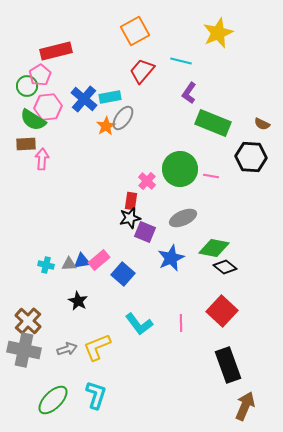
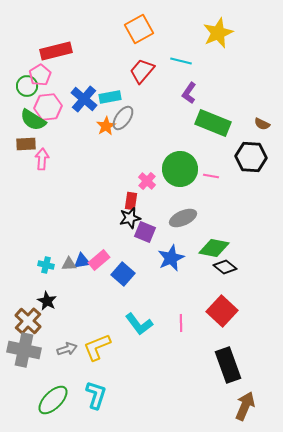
orange square at (135, 31): moved 4 px right, 2 px up
black star at (78, 301): moved 31 px left
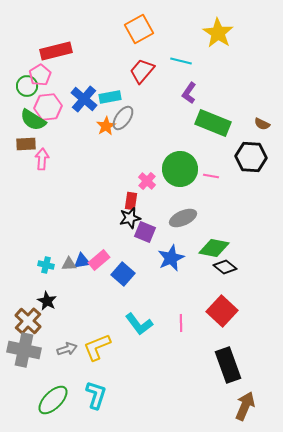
yellow star at (218, 33): rotated 16 degrees counterclockwise
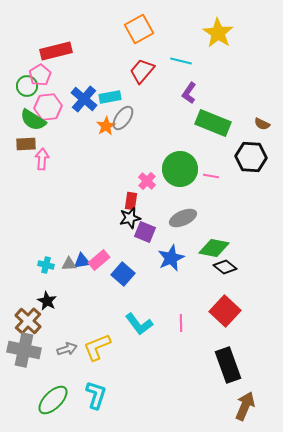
red square at (222, 311): moved 3 px right
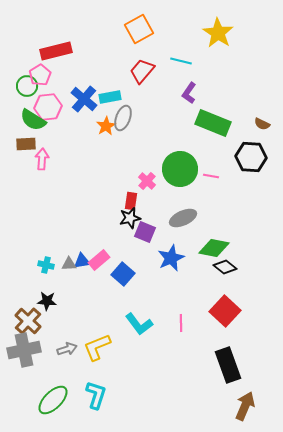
gray ellipse at (123, 118): rotated 15 degrees counterclockwise
black star at (47, 301): rotated 24 degrees counterclockwise
gray cross at (24, 350): rotated 24 degrees counterclockwise
